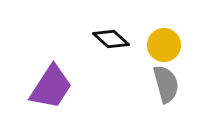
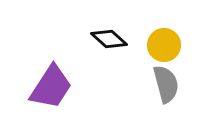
black diamond: moved 2 px left
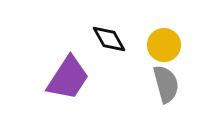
black diamond: rotated 18 degrees clockwise
purple trapezoid: moved 17 px right, 9 px up
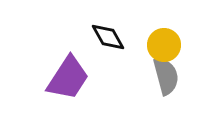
black diamond: moved 1 px left, 2 px up
gray semicircle: moved 8 px up
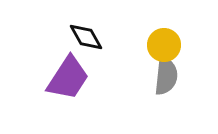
black diamond: moved 22 px left
gray semicircle: rotated 21 degrees clockwise
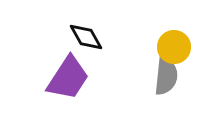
yellow circle: moved 10 px right, 2 px down
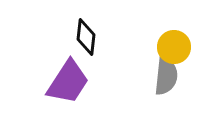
black diamond: rotated 36 degrees clockwise
purple trapezoid: moved 4 px down
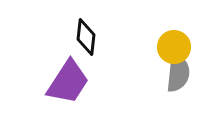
gray semicircle: moved 12 px right, 3 px up
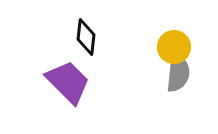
purple trapezoid: rotated 78 degrees counterclockwise
